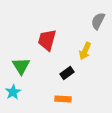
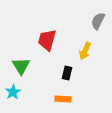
black rectangle: rotated 40 degrees counterclockwise
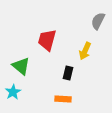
green triangle: rotated 18 degrees counterclockwise
black rectangle: moved 1 px right
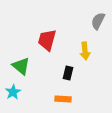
yellow arrow: rotated 30 degrees counterclockwise
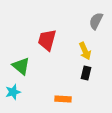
gray semicircle: moved 2 px left
yellow arrow: rotated 18 degrees counterclockwise
black rectangle: moved 18 px right
cyan star: rotated 14 degrees clockwise
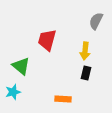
yellow arrow: rotated 30 degrees clockwise
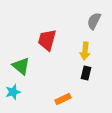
gray semicircle: moved 2 px left
orange rectangle: rotated 28 degrees counterclockwise
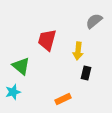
gray semicircle: rotated 24 degrees clockwise
yellow arrow: moved 7 px left
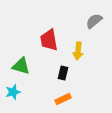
red trapezoid: moved 2 px right; rotated 25 degrees counterclockwise
green triangle: rotated 24 degrees counterclockwise
black rectangle: moved 23 px left
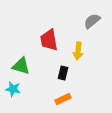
gray semicircle: moved 2 px left
cyan star: moved 3 px up; rotated 28 degrees clockwise
